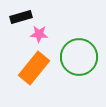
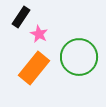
black rectangle: rotated 40 degrees counterclockwise
pink star: rotated 24 degrees clockwise
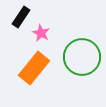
pink star: moved 2 px right, 1 px up
green circle: moved 3 px right
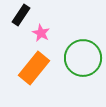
black rectangle: moved 2 px up
green circle: moved 1 px right, 1 px down
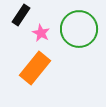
green circle: moved 4 px left, 29 px up
orange rectangle: moved 1 px right
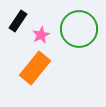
black rectangle: moved 3 px left, 6 px down
pink star: moved 2 px down; rotated 18 degrees clockwise
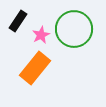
green circle: moved 5 px left
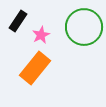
green circle: moved 10 px right, 2 px up
